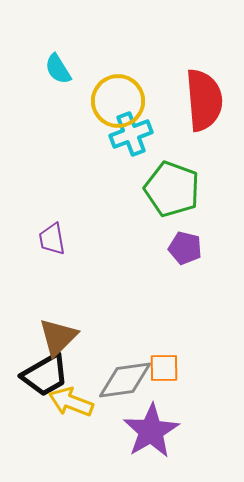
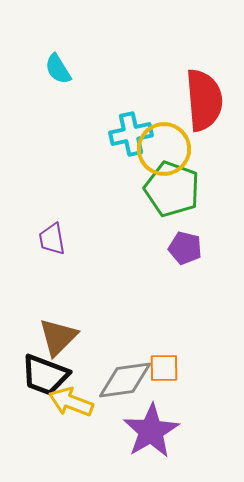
yellow circle: moved 46 px right, 48 px down
cyan cross: rotated 9 degrees clockwise
black trapezoid: rotated 51 degrees clockwise
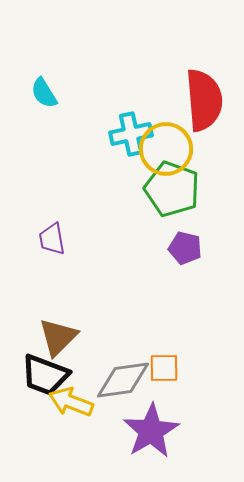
cyan semicircle: moved 14 px left, 24 px down
yellow circle: moved 2 px right
gray diamond: moved 2 px left
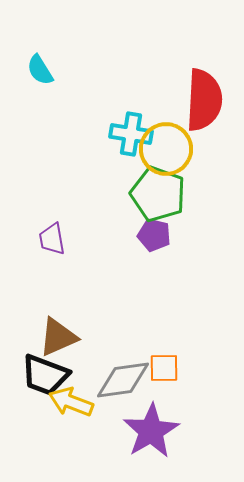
cyan semicircle: moved 4 px left, 23 px up
red semicircle: rotated 8 degrees clockwise
cyan cross: rotated 21 degrees clockwise
green pentagon: moved 14 px left, 5 px down
purple pentagon: moved 31 px left, 13 px up
brown triangle: rotated 21 degrees clockwise
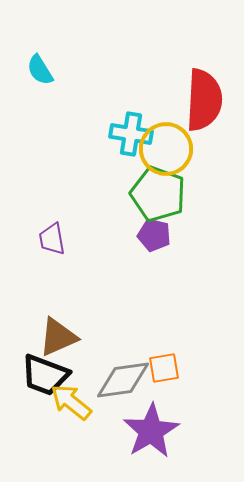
orange square: rotated 8 degrees counterclockwise
yellow arrow: rotated 18 degrees clockwise
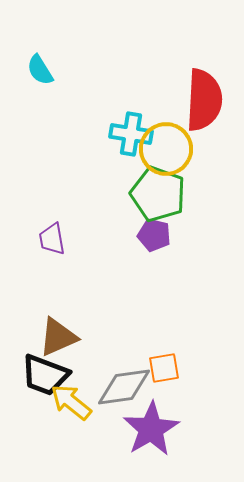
gray diamond: moved 1 px right, 7 px down
purple star: moved 2 px up
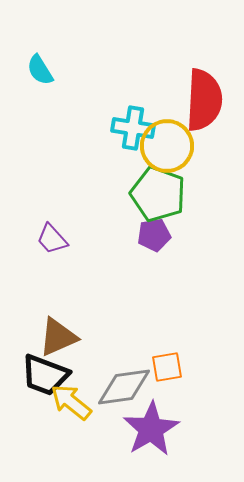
cyan cross: moved 2 px right, 6 px up
yellow circle: moved 1 px right, 3 px up
purple pentagon: rotated 24 degrees counterclockwise
purple trapezoid: rotated 32 degrees counterclockwise
orange square: moved 3 px right, 1 px up
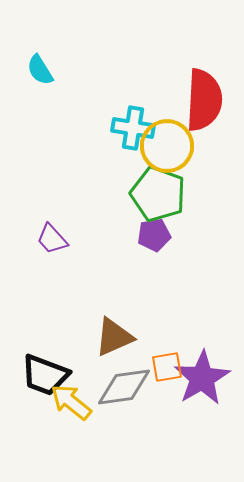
brown triangle: moved 56 px right
purple star: moved 51 px right, 51 px up
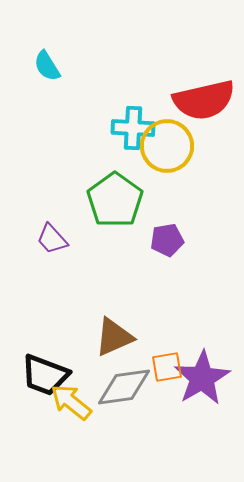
cyan semicircle: moved 7 px right, 4 px up
red semicircle: rotated 74 degrees clockwise
cyan cross: rotated 6 degrees counterclockwise
green pentagon: moved 43 px left, 6 px down; rotated 16 degrees clockwise
purple pentagon: moved 13 px right, 5 px down
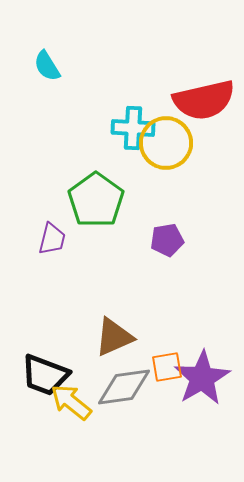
yellow circle: moved 1 px left, 3 px up
green pentagon: moved 19 px left
purple trapezoid: rotated 124 degrees counterclockwise
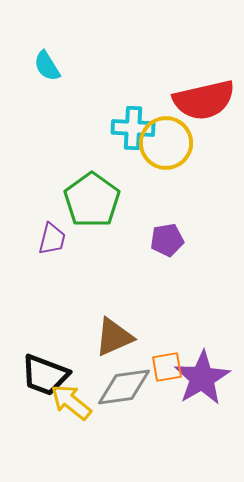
green pentagon: moved 4 px left
